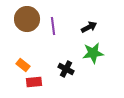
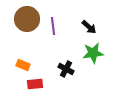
black arrow: rotated 70 degrees clockwise
orange rectangle: rotated 16 degrees counterclockwise
red rectangle: moved 1 px right, 2 px down
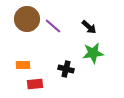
purple line: rotated 42 degrees counterclockwise
orange rectangle: rotated 24 degrees counterclockwise
black cross: rotated 14 degrees counterclockwise
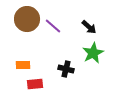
green star: rotated 20 degrees counterclockwise
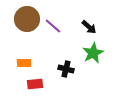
orange rectangle: moved 1 px right, 2 px up
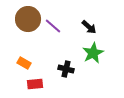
brown circle: moved 1 px right
orange rectangle: rotated 32 degrees clockwise
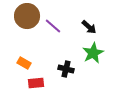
brown circle: moved 1 px left, 3 px up
red rectangle: moved 1 px right, 1 px up
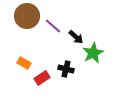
black arrow: moved 13 px left, 10 px down
red rectangle: moved 6 px right, 5 px up; rotated 28 degrees counterclockwise
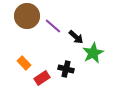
orange rectangle: rotated 16 degrees clockwise
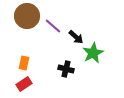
orange rectangle: rotated 56 degrees clockwise
red rectangle: moved 18 px left, 6 px down
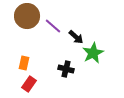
red rectangle: moved 5 px right; rotated 21 degrees counterclockwise
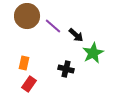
black arrow: moved 2 px up
